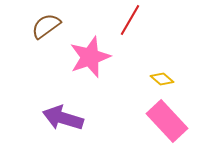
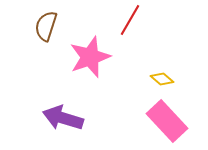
brown semicircle: rotated 36 degrees counterclockwise
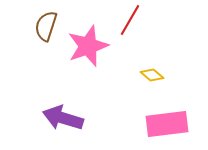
pink star: moved 2 px left, 11 px up
yellow diamond: moved 10 px left, 4 px up
pink rectangle: moved 3 px down; rotated 54 degrees counterclockwise
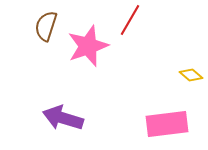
yellow diamond: moved 39 px right
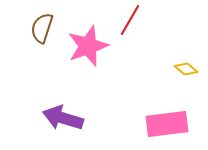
brown semicircle: moved 4 px left, 2 px down
yellow diamond: moved 5 px left, 6 px up
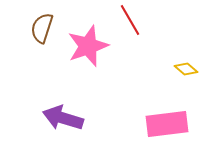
red line: rotated 60 degrees counterclockwise
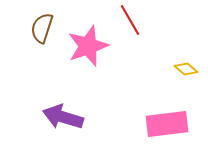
purple arrow: moved 1 px up
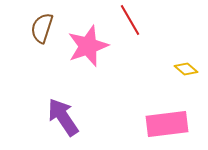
purple arrow: rotated 39 degrees clockwise
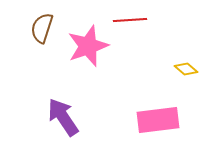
red line: rotated 64 degrees counterclockwise
pink rectangle: moved 9 px left, 4 px up
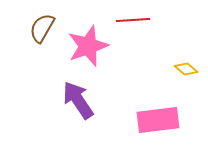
red line: moved 3 px right
brown semicircle: rotated 12 degrees clockwise
purple arrow: moved 15 px right, 17 px up
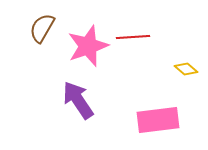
red line: moved 17 px down
